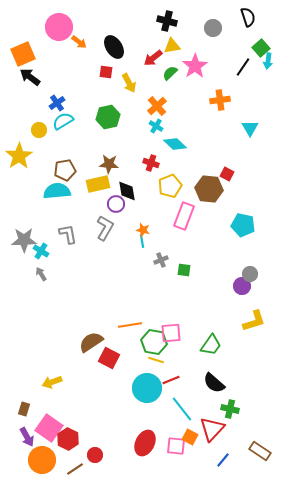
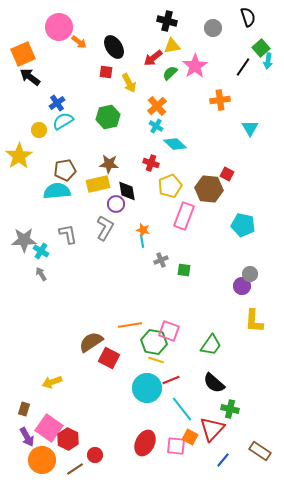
yellow L-shape at (254, 321): rotated 110 degrees clockwise
pink square at (171, 333): moved 2 px left, 2 px up; rotated 25 degrees clockwise
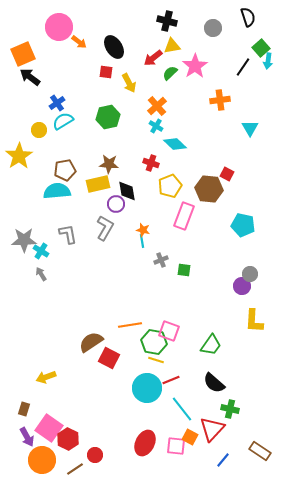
yellow arrow at (52, 382): moved 6 px left, 5 px up
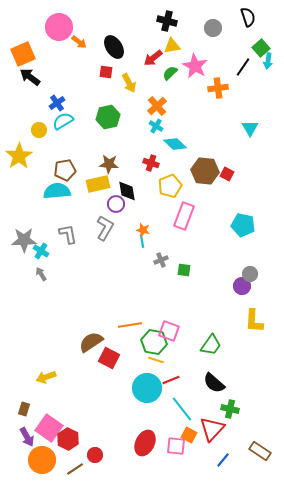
pink star at (195, 66): rotated 10 degrees counterclockwise
orange cross at (220, 100): moved 2 px left, 12 px up
brown hexagon at (209, 189): moved 4 px left, 18 px up
orange square at (190, 437): moved 1 px left, 2 px up
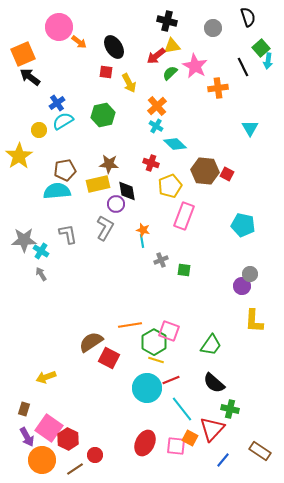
red arrow at (153, 58): moved 3 px right, 2 px up
black line at (243, 67): rotated 60 degrees counterclockwise
green hexagon at (108, 117): moved 5 px left, 2 px up
green hexagon at (154, 342): rotated 20 degrees clockwise
orange square at (189, 435): moved 1 px right, 3 px down
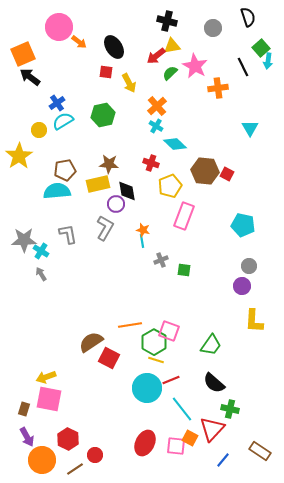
gray circle at (250, 274): moved 1 px left, 8 px up
pink square at (49, 428): moved 29 px up; rotated 24 degrees counterclockwise
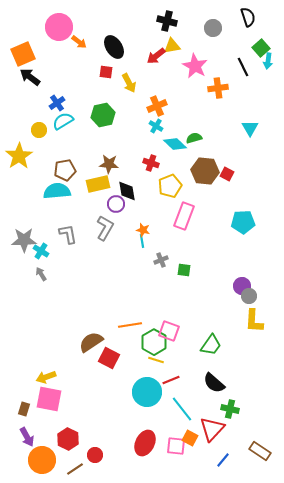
green semicircle at (170, 73): moved 24 px right, 65 px down; rotated 28 degrees clockwise
orange cross at (157, 106): rotated 18 degrees clockwise
cyan pentagon at (243, 225): moved 3 px up; rotated 15 degrees counterclockwise
gray circle at (249, 266): moved 30 px down
cyan circle at (147, 388): moved 4 px down
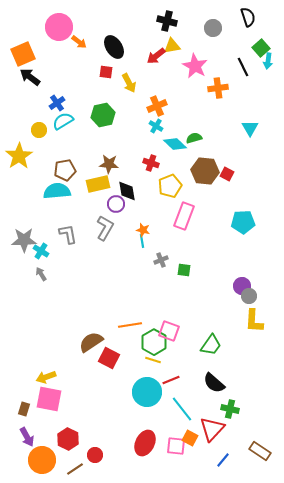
yellow line at (156, 360): moved 3 px left
